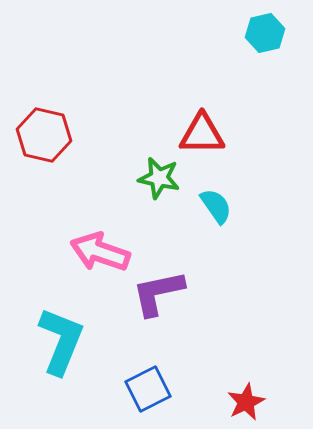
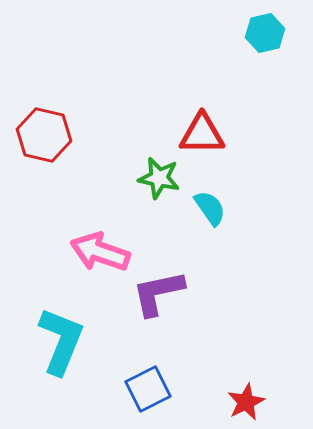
cyan semicircle: moved 6 px left, 2 px down
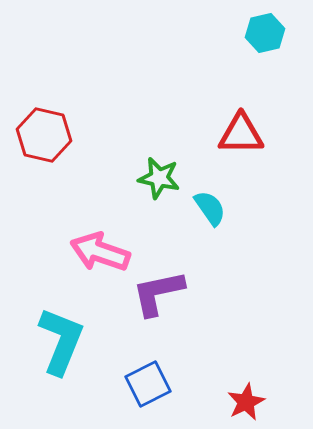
red triangle: moved 39 px right
blue square: moved 5 px up
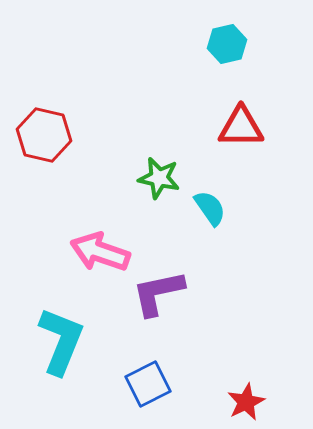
cyan hexagon: moved 38 px left, 11 px down
red triangle: moved 7 px up
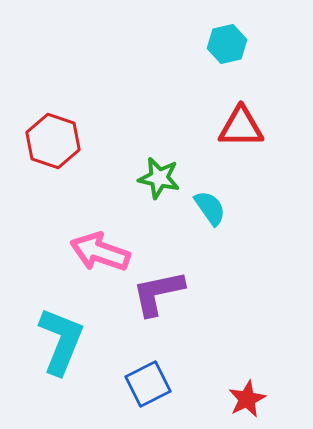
red hexagon: moved 9 px right, 6 px down; rotated 6 degrees clockwise
red star: moved 1 px right, 3 px up
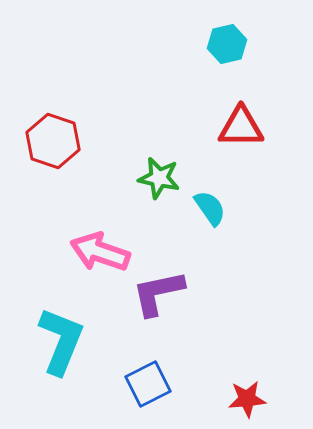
red star: rotated 21 degrees clockwise
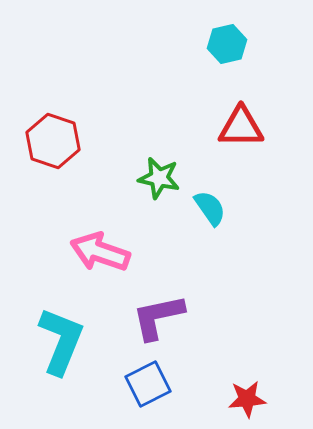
purple L-shape: moved 24 px down
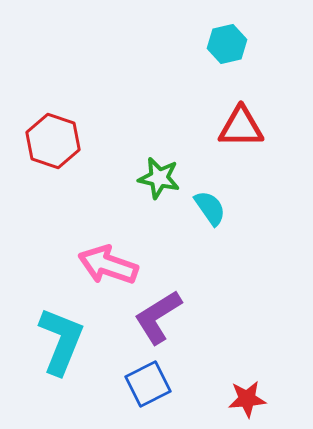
pink arrow: moved 8 px right, 13 px down
purple L-shape: rotated 20 degrees counterclockwise
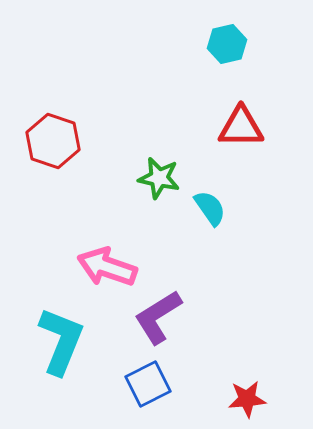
pink arrow: moved 1 px left, 2 px down
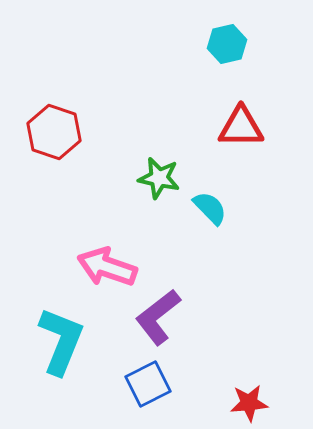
red hexagon: moved 1 px right, 9 px up
cyan semicircle: rotated 9 degrees counterclockwise
purple L-shape: rotated 6 degrees counterclockwise
red star: moved 2 px right, 4 px down
